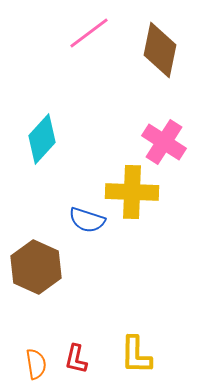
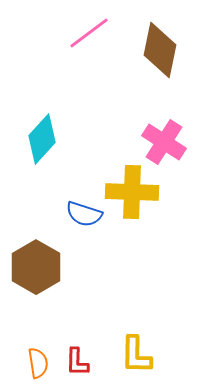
blue semicircle: moved 3 px left, 6 px up
brown hexagon: rotated 6 degrees clockwise
red L-shape: moved 1 px right, 3 px down; rotated 12 degrees counterclockwise
orange semicircle: moved 2 px right, 1 px up
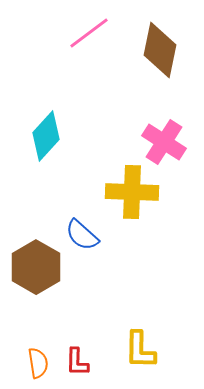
cyan diamond: moved 4 px right, 3 px up
blue semicircle: moved 2 px left, 21 px down; rotated 24 degrees clockwise
yellow L-shape: moved 4 px right, 5 px up
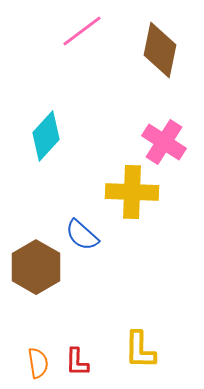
pink line: moved 7 px left, 2 px up
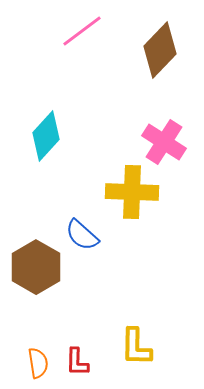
brown diamond: rotated 32 degrees clockwise
yellow L-shape: moved 4 px left, 3 px up
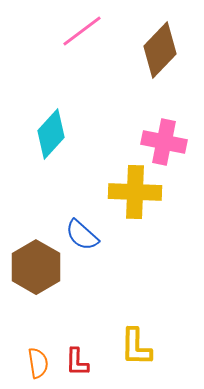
cyan diamond: moved 5 px right, 2 px up
pink cross: rotated 21 degrees counterclockwise
yellow cross: moved 3 px right
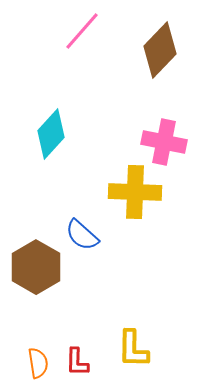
pink line: rotated 12 degrees counterclockwise
yellow L-shape: moved 3 px left, 2 px down
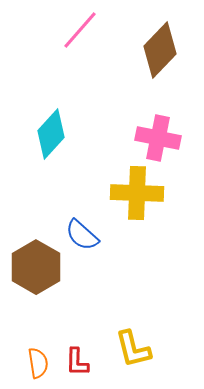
pink line: moved 2 px left, 1 px up
pink cross: moved 6 px left, 4 px up
yellow cross: moved 2 px right, 1 px down
yellow L-shape: rotated 15 degrees counterclockwise
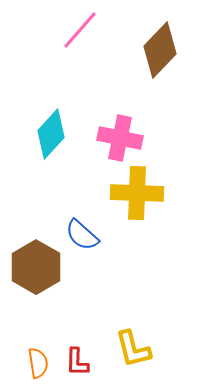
pink cross: moved 38 px left
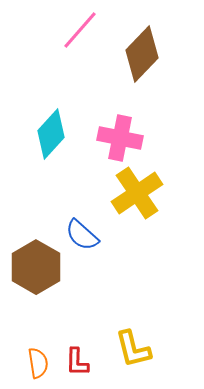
brown diamond: moved 18 px left, 4 px down
yellow cross: rotated 36 degrees counterclockwise
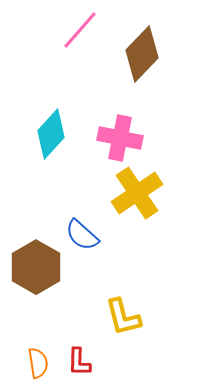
yellow L-shape: moved 10 px left, 32 px up
red L-shape: moved 2 px right
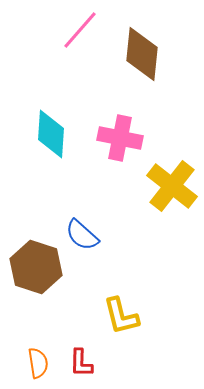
brown diamond: rotated 38 degrees counterclockwise
cyan diamond: rotated 39 degrees counterclockwise
yellow cross: moved 35 px right, 7 px up; rotated 18 degrees counterclockwise
brown hexagon: rotated 12 degrees counterclockwise
yellow L-shape: moved 2 px left, 1 px up
red L-shape: moved 2 px right, 1 px down
